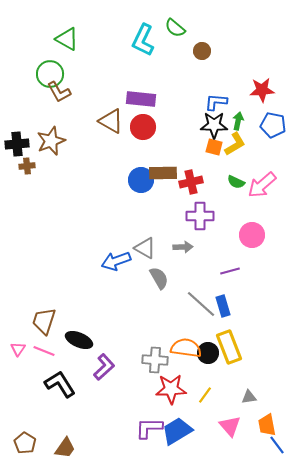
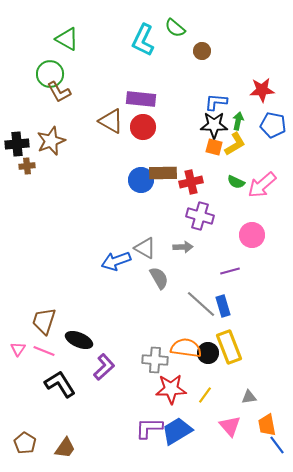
purple cross at (200, 216): rotated 16 degrees clockwise
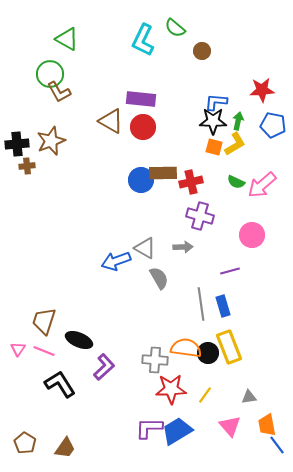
black star at (214, 125): moved 1 px left, 4 px up
gray line at (201, 304): rotated 40 degrees clockwise
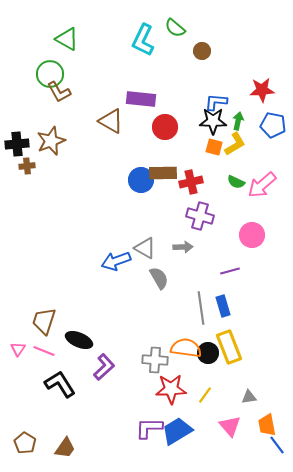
red circle at (143, 127): moved 22 px right
gray line at (201, 304): moved 4 px down
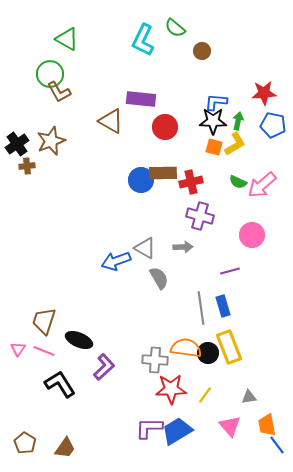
red star at (262, 90): moved 2 px right, 3 px down
black cross at (17, 144): rotated 30 degrees counterclockwise
green semicircle at (236, 182): moved 2 px right
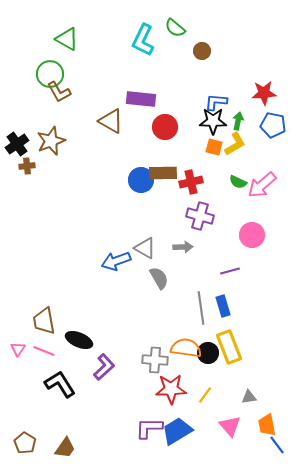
brown trapezoid at (44, 321): rotated 28 degrees counterclockwise
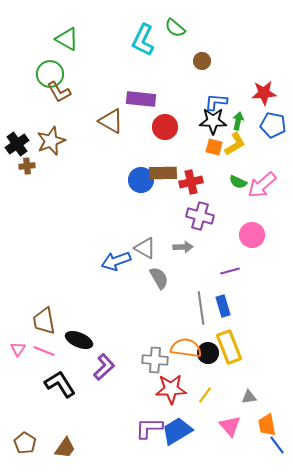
brown circle at (202, 51): moved 10 px down
